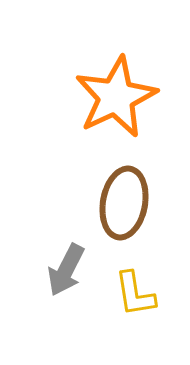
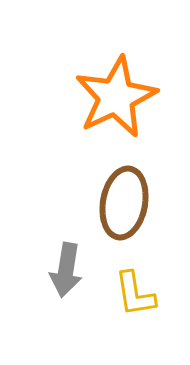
gray arrow: rotated 18 degrees counterclockwise
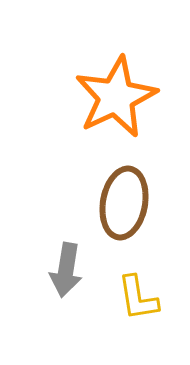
yellow L-shape: moved 3 px right, 4 px down
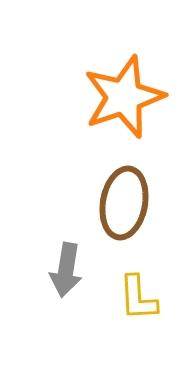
orange star: moved 8 px right; rotated 6 degrees clockwise
yellow L-shape: rotated 6 degrees clockwise
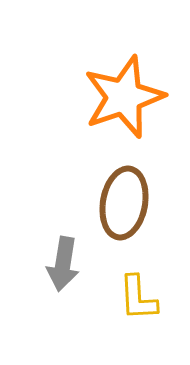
gray arrow: moved 3 px left, 6 px up
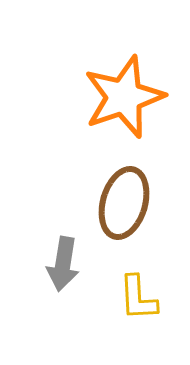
brown ellipse: rotated 6 degrees clockwise
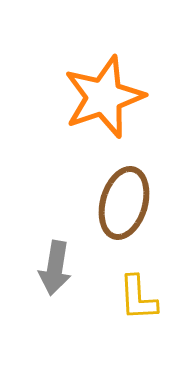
orange star: moved 20 px left
gray arrow: moved 8 px left, 4 px down
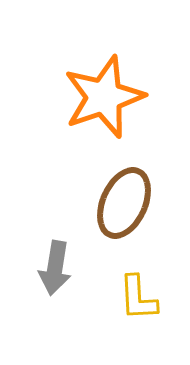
brown ellipse: rotated 8 degrees clockwise
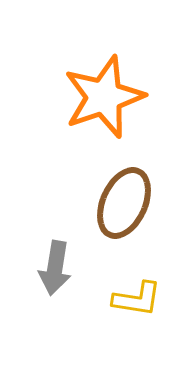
yellow L-shape: moved 1 px left, 1 px down; rotated 78 degrees counterclockwise
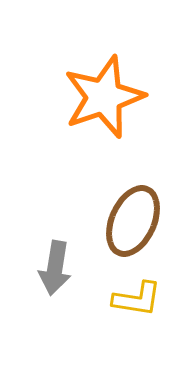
brown ellipse: moved 9 px right, 18 px down
